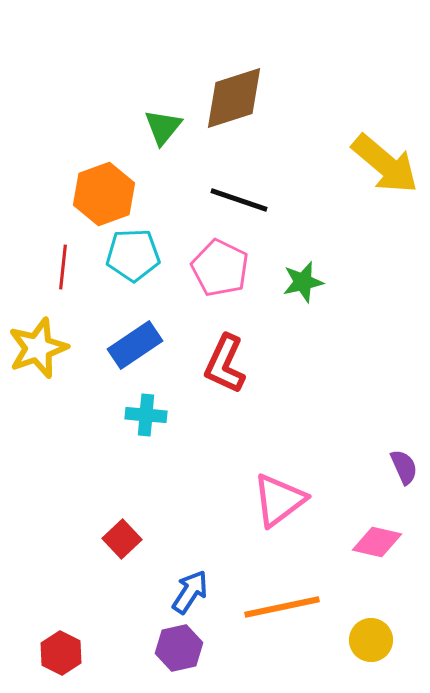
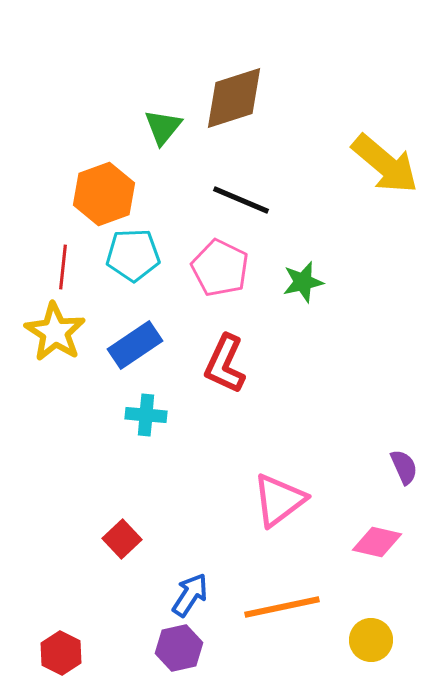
black line: moved 2 px right; rotated 4 degrees clockwise
yellow star: moved 17 px right, 16 px up; rotated 20 degrees counterclockwise
blue arrow: moved 3 px down
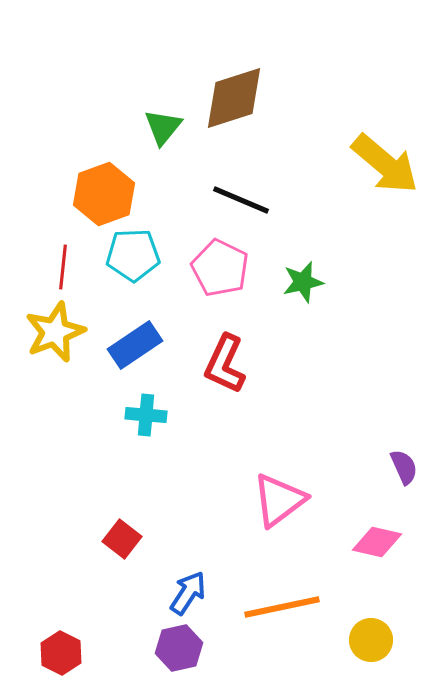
yellow star: rotated 18 degrees clockwise
red square: rotated 9 degrees counterclockwise
blue arrow: moved 2 px left, 2 px up
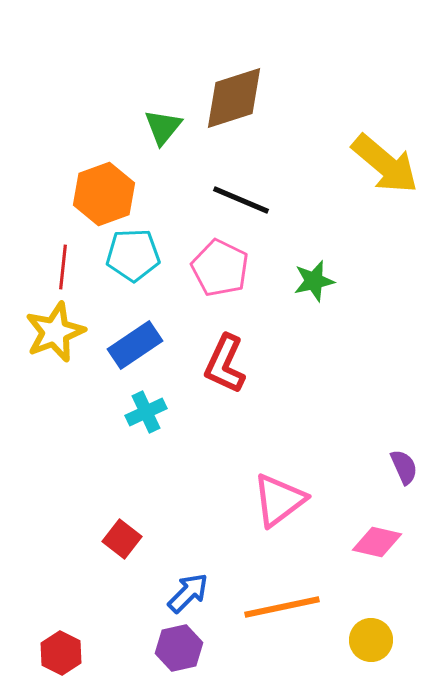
green star: moved 11 px right, 1 px up
cyan cross: moved 3 px up; rotated 30 degrees counterclockwise
blue arrow: rotated 12 degrees clockwise
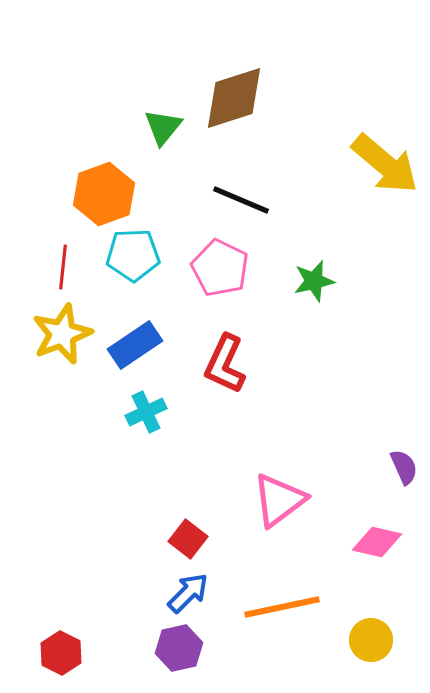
yellow star: moved 7 px right, 2 px down
red square: moved 66 px right
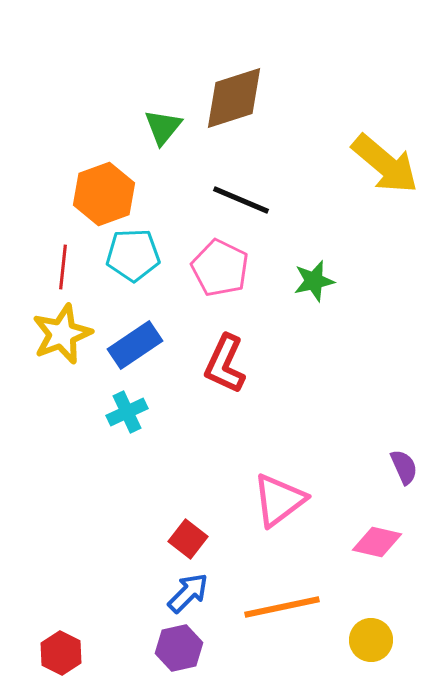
cyan cross: moved 19 px left
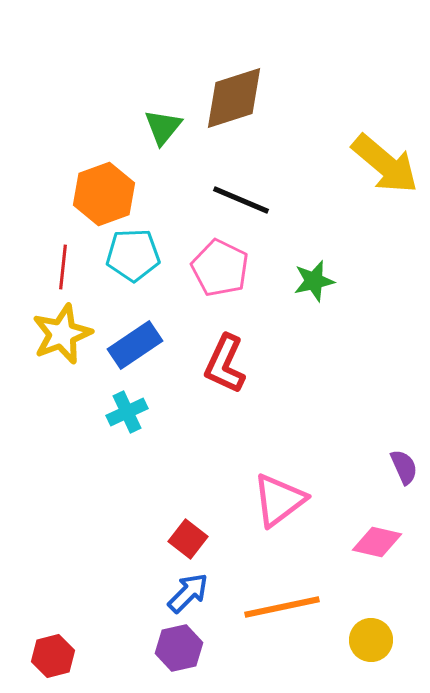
red hexagon: moved 8 px left, 3 px down; rotated 18 degrees clockwise
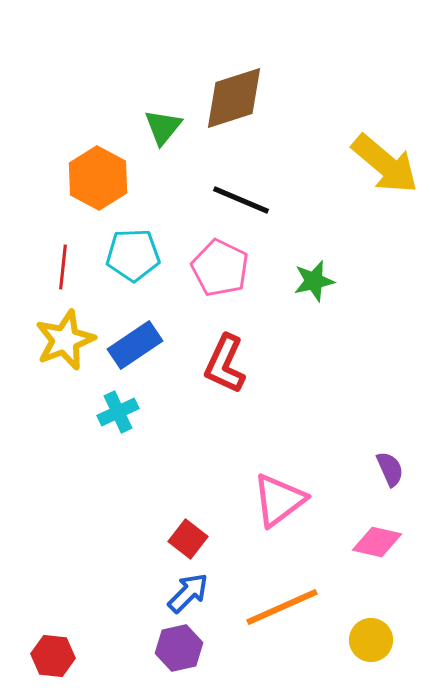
orange hexagon: moved 6 px left, 16 px up; rotated 12 degrees counterclockwise
yellow star: moved 3 px right, 6 px down
cyan cross: moved 9 px left
purple semicircle: moved 14 px left, 2 px down
orange line: rotated 12 degrees counterclockwise
red hexagon: rotated 21 degrees clockwise
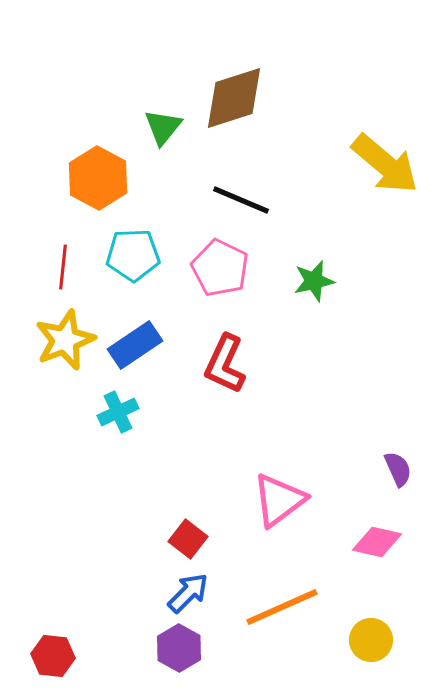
purple semicircle: moved 8 px right
purple hexagon: rotated 18 degrees counterclockwise
